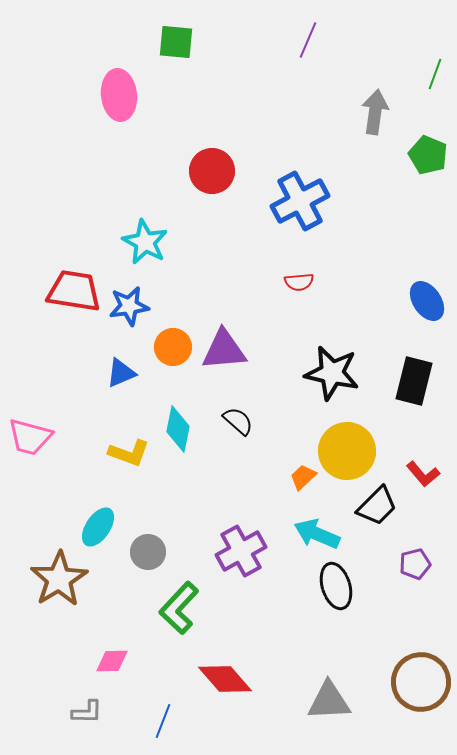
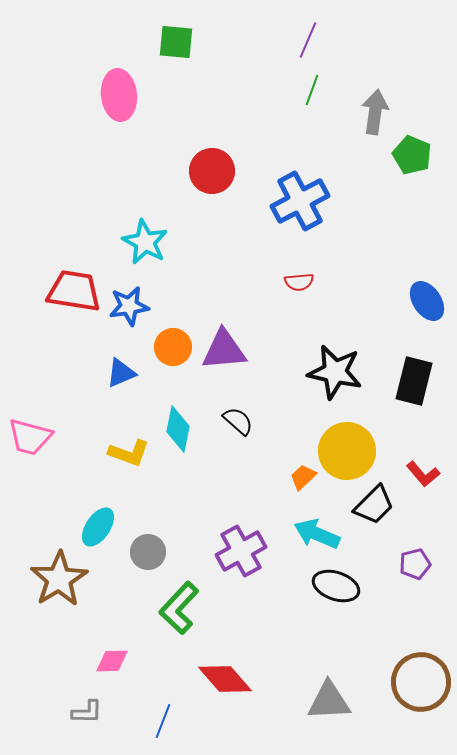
green line: moved 123 px left, 16 px down
green pentagon: moved 16 px left
black star: moved 3 px right, 1 px up
black trapezoid: moved 3 px left, 1 px up
black ellipse: rotated 54 degrees counterclockwise
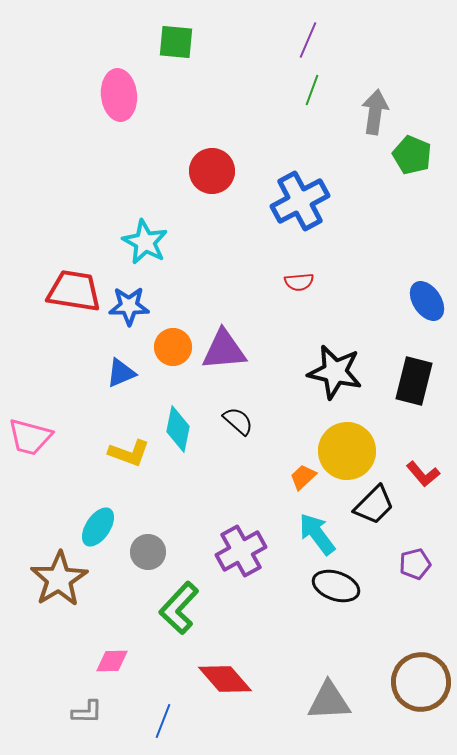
blue star: rotated 9 degrees clockwise
cyan arrow: rotated 30 degrees clockwise
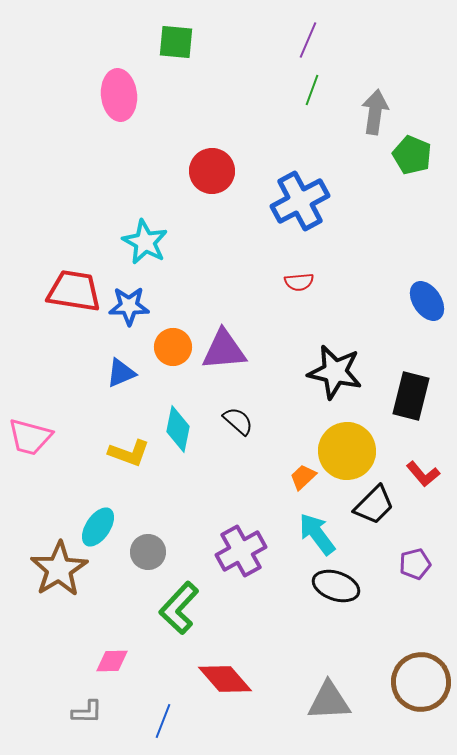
black rectangle: moved 3 px left, 15 px down
brown star: moved 10 px up
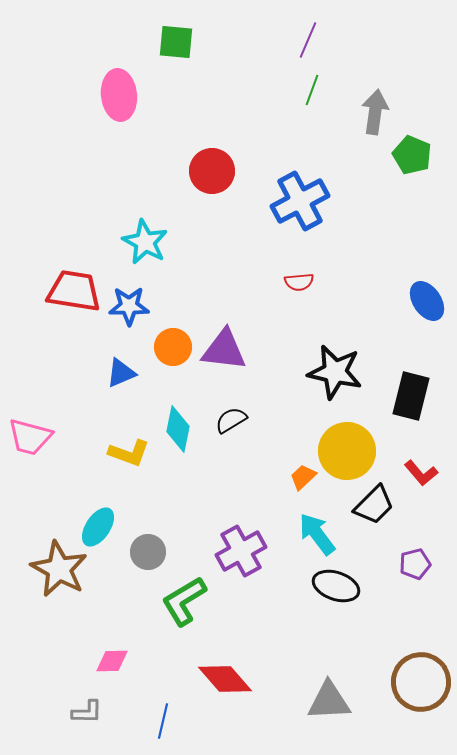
purple triangle: rotated 12 degrees clockwise
black semicircle: moved 7 px left, 1 px up; rotated 72 degrees counterclockwise
red L-shape: moved 2 px left, 1 px up
brown star: rotated 12 degrees counterclockwise
green L-shape: moved 5 px right, 7 px up; rotated 16 degrees clockwise
blue line: rotated 8 degrees counterclockwise
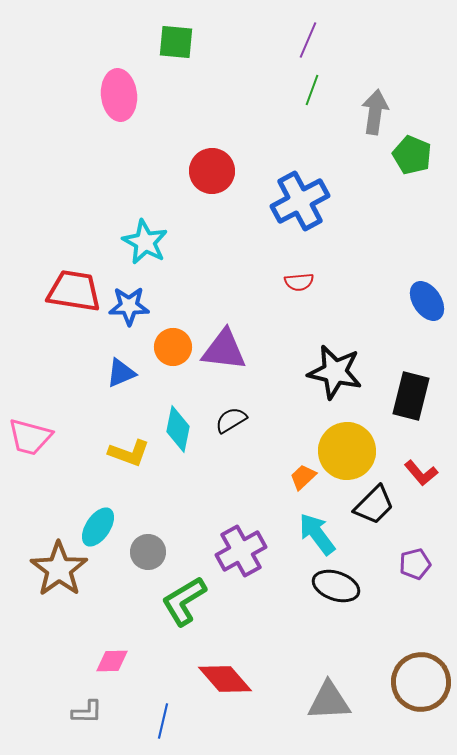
brown star: rotated 8 degrees clockwise
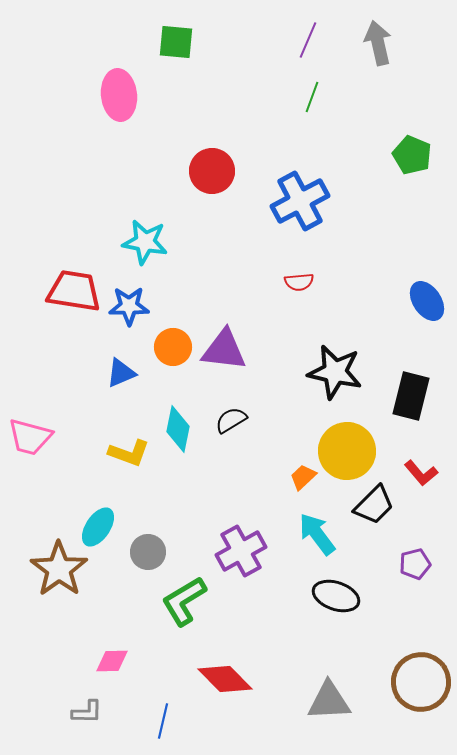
green line: moved 7 px down
gray arrow: moved 3 px right, 69 px up; rotated 21 degrees counterclockwise
cyan star: rotated 18 degrees counterclockwise
black ellipse: moved 10 px down
red diamond: rotated 4 degrees counterclockwise
